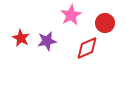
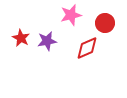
pink star: rotated 15 degrees clockwise
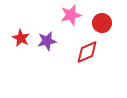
red circle: moved 3 px left
red diamond: moved 4 px down
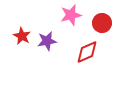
red star: moved 1 px right, 2 px up
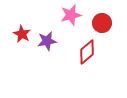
red star: moved 2 px up
red diamond: rotated 15 degrees counterclockwise
